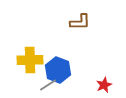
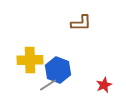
brown L-shape: moved 1 px right, 1 px down
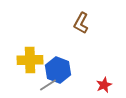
brown L-shape: rotated 120 degrees clockwise
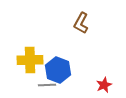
gray line: moved 1 px left; rotated 30 degrees clockwise
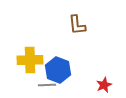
brown L-shape: moved 4 px left, 2 px down; rotated 35 degrees counterclockwise
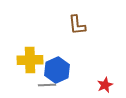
blue hexagon: moved 1 px left; rotated 15 degrees clockwise
red star: moved 1 px right
